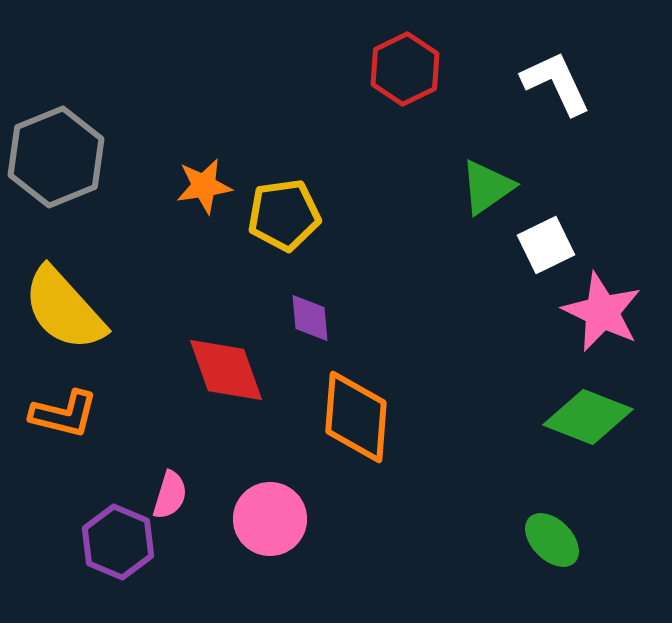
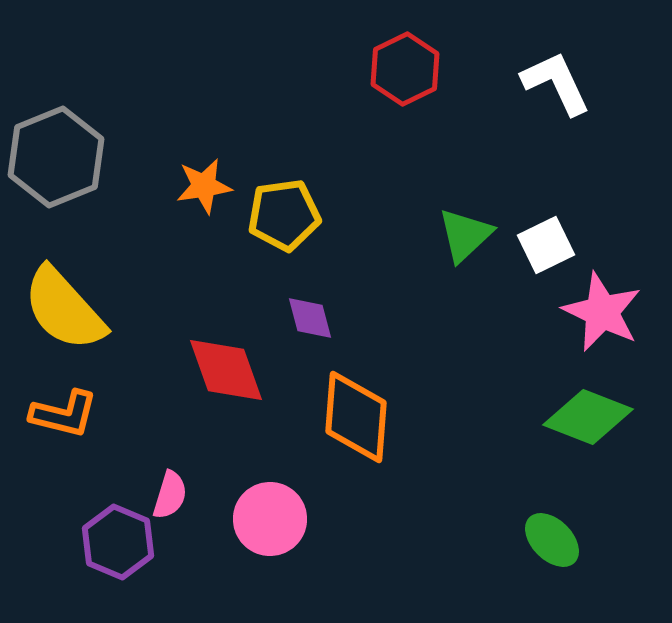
green triangle: moved 22 px left, 48 px down; rotated 8 degrees counterclockwise
purple diamond: rotated 10 degrees counterclockwise
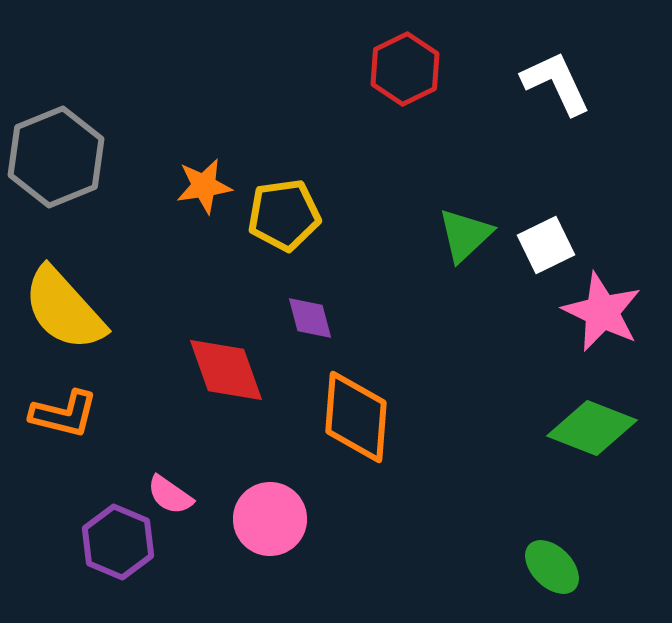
green diamond: moved 4 px right, 11 px down
pink semicircle: rotated 108 degrees clockwise
green ellipse: moved 27 px down
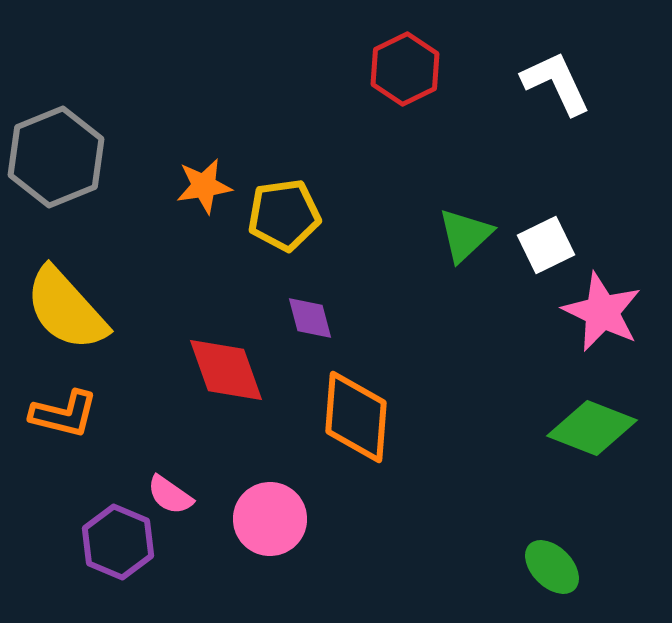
yellow semicircle: moved 2 px right
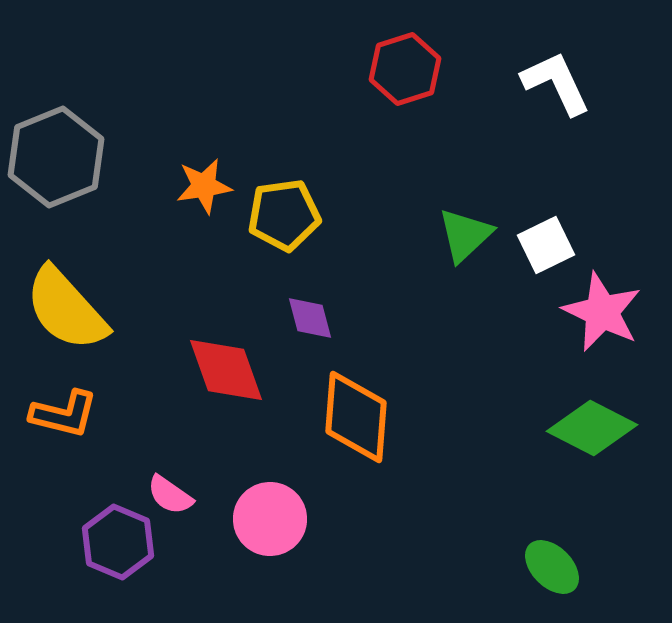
red hexagon: rotated 8 degrees clockwise
green diamond: rotated 6 degrees clockwise
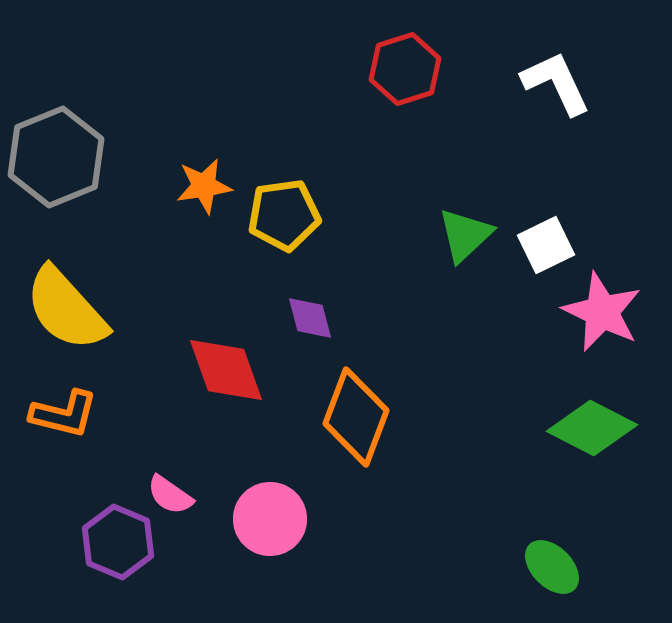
orange diamond: rotated 16 degrees clockwise
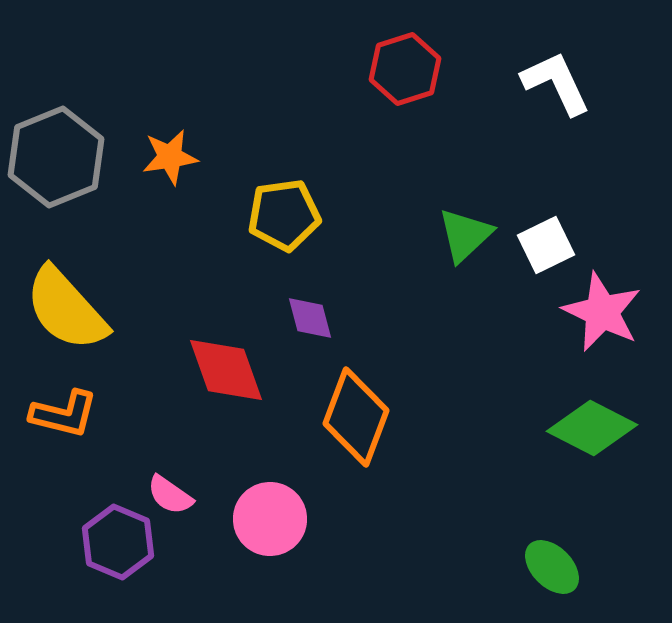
orange star: moved 34 px left, 29 px up
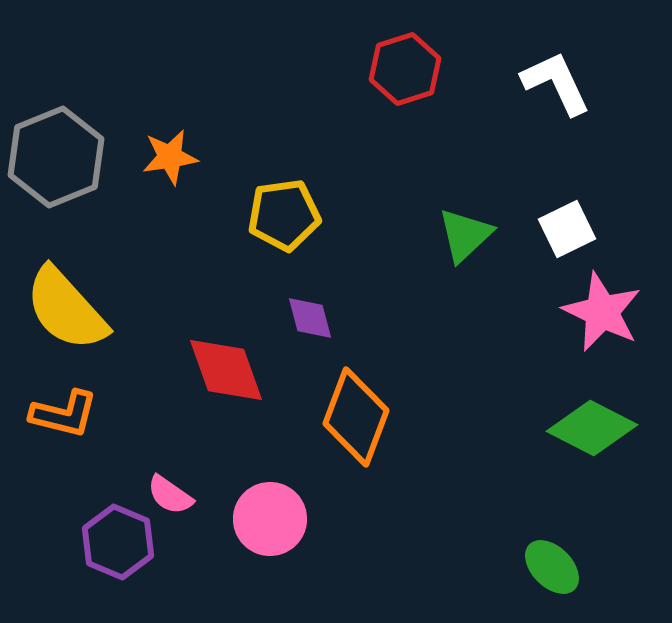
white square: moved 21 px right, 16 px up
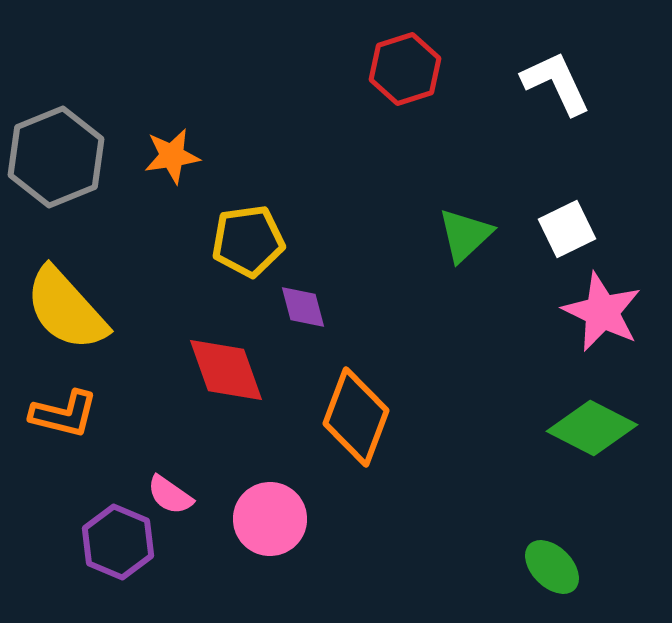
orange star: moved 2 px right, 1 px up
yellow pentagon: moved 36 px left, 26 px down
purple diamond: moved 7 px left, 11 px up
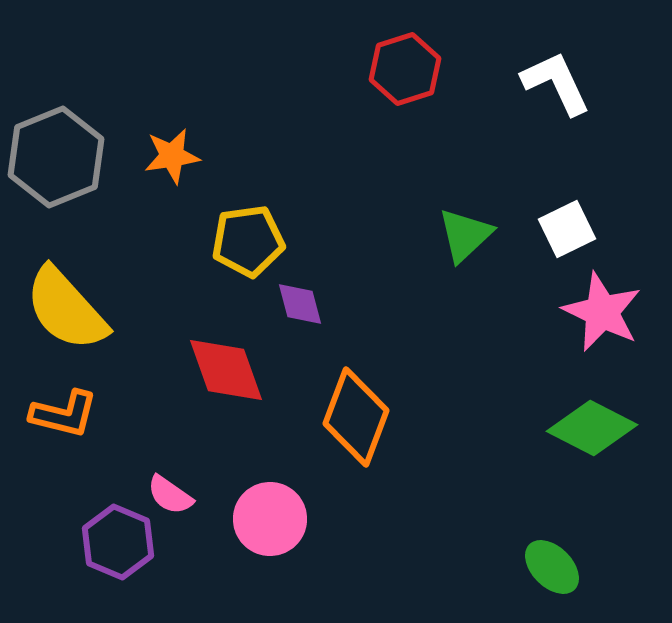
purple diamond: moved 3 px left, 3 px up
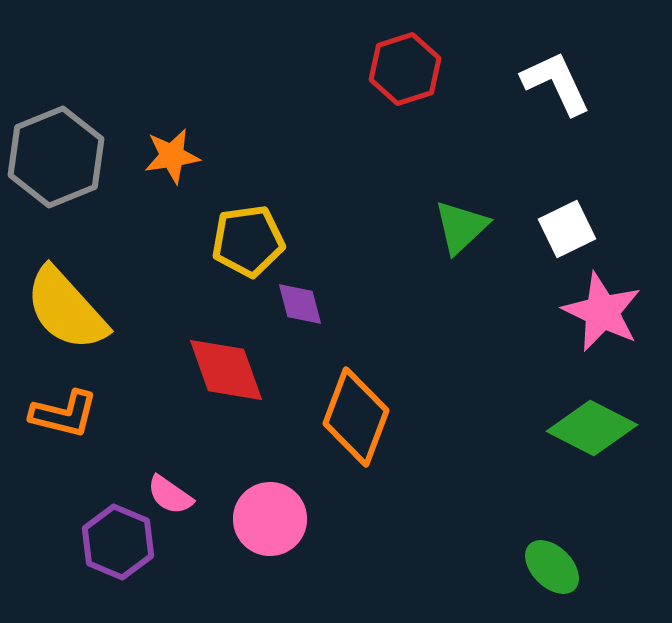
green triangle: moved 4 px left, 8 px up
